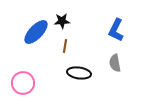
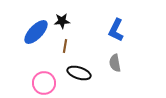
black ellipse: rotated 10 degrees clockwise
pink circle: moved 21 px right
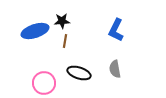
blue ellipse: moved 1 px left, 1 px up; rotated 28 degrees clockwise
brown line: moved 5 px up
gray semicircle: moved 6 px down
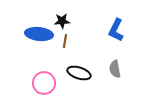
blue ellipse: moved 4 px right, 3 px down; rotated 24 degrees clockwise
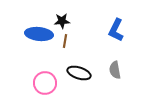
gray semicircle: moved 1 px down
pink circle: moved 1 px right
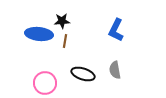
black ellipse: moved 4 px right, 1 px down
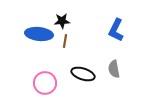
gray semicircle: moved 1 px left, 1 px up
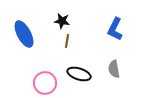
black star: rotated 14 degrees clockwise
blue L-shape: moved 1 px left, 1 px up
blue ellipse: moved 15 px left; rotated 56 degrees clockwise
brown line: moved 2 px right
black ellipse: moved 4 px left
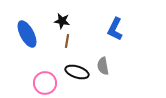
blue ellipse: moved 3 px right
gray semicircle: moved 11 px left, 3 px up
black ellipse: moved 2 px left, 2 px up
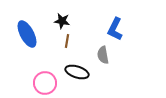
gray semicircle: moved 11 px up
